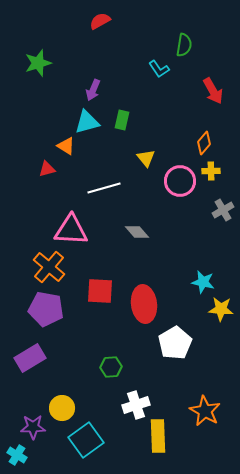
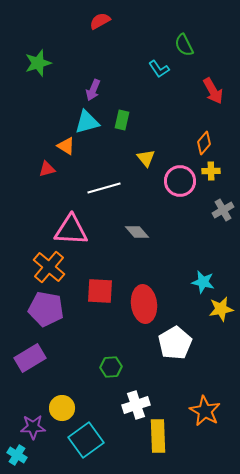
green semicircle: rotated 145 degrees clockwise
yellow star: rotated 15 degrees counterclockwise
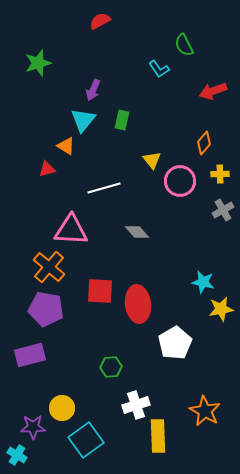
red arrow: rotated 100 degrees clockwise
cyan triangle: moved 4 px left, 2 px up; rotated 36 degrees counterclockwise
yellow triangle: moved 6 px right, 2 px down
yellow cross: moved 9 px right, 3 px down
red ellipse: moved 6 px left
purple rectangle: moved 3 px up; rotated 16 degrees clockwise
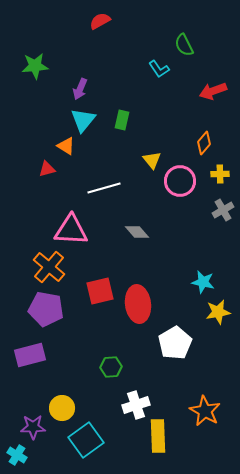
green star: moved 3 px left, 3 px down; rotated 12 degrees clockwise
purple arrow: moved 13 px left, 1 px up
red square: rotated 16 degrees counterclockwise
yellow star: moved 3 px left, 3 px down
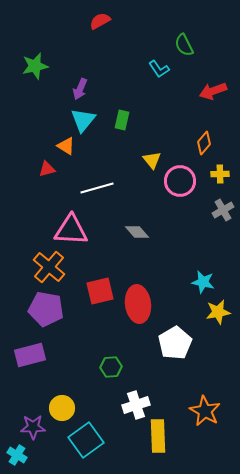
green star: rotated 8 degrees counterclockwise
white line: moved 7 px left
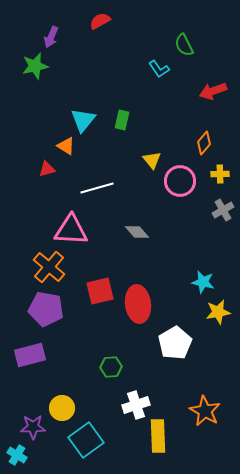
purple arrow: moved 29 px left, 52 px up
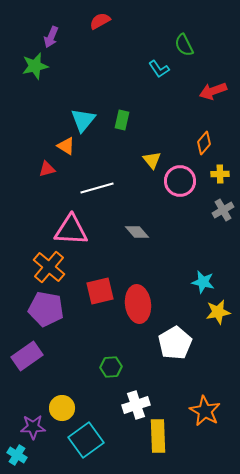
purple rectangle: moved 3 px left, 1 px down; rotated 20 degrees counterclockwise
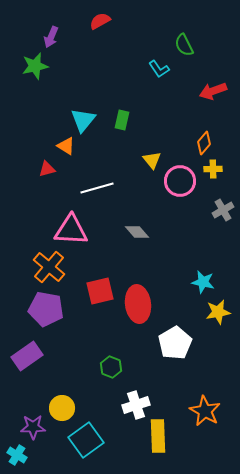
yellow cross: moved 7 px left, 5 px up
green hexagon: rotated 25 degrees clockwise
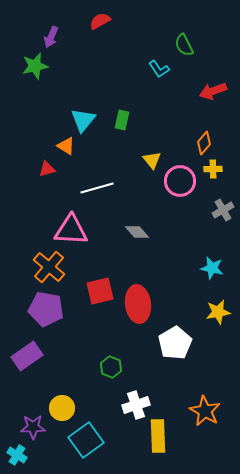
cyan star: moved 9 px right, 14 px up
